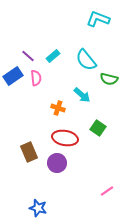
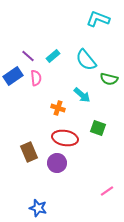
green square: rotated 14 degrees counterclockwise
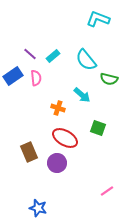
purple line: moved 2 px right, 2 px up
red ellipse: rotated 20 degrees clockwise
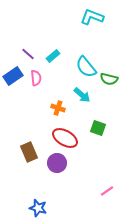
cyan L-shape: moved 6 px left, 2 px up
purple line: moved 2 px left
cyan semicircle: moved 7 px down
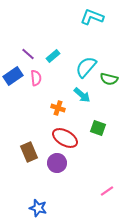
cyan semicircle: rotated 80 degrees clockwise
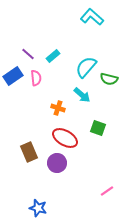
cyan L-shape: rotated 20 degrees clockwise
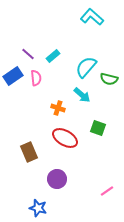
purple circle: moved 16 px down
